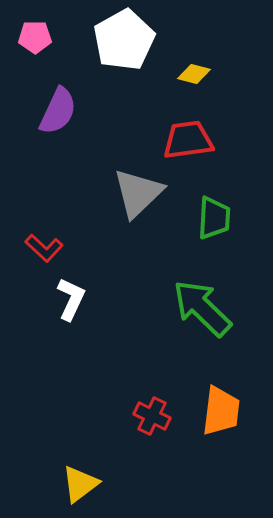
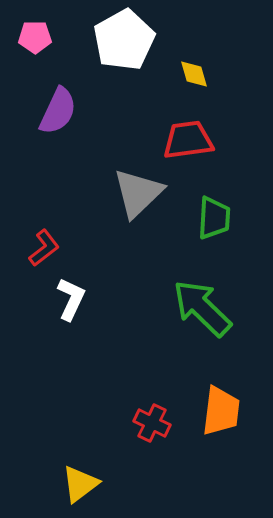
yellow diamond: rotated 60 degrees clockwise
red L-shape: rotated 81 degrees counterclockwise
red cross: moved 7 px down
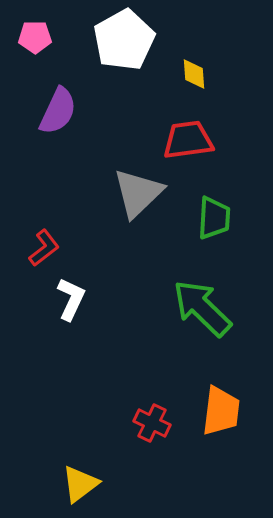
yellow diamond: rotated 12 degrees clockwise
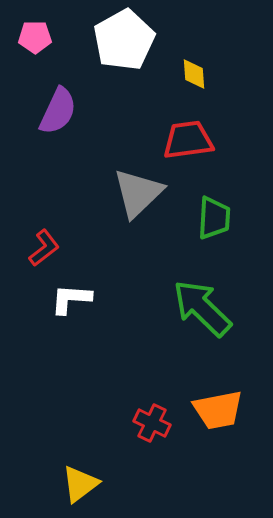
white L-shape: rotated 111 degrees counterclockwise
orange trapezoid: moved 3 px left, 1 px up; rotated 72 degrees clockwise
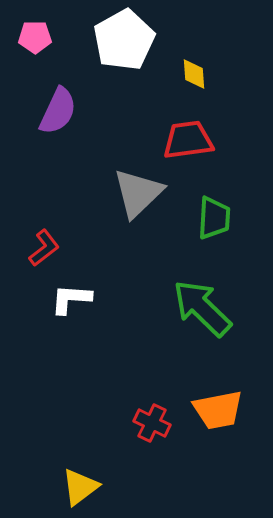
yellow triangle: moved 3 px down
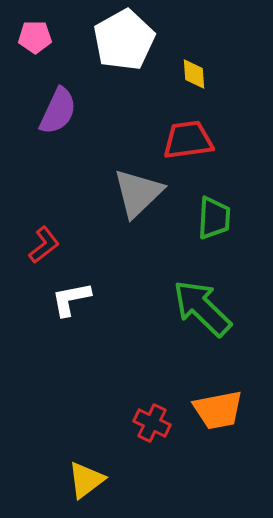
red L-shape: moved 3 px up
white L-shape: rotated 15 degrees counterclockwise
yellow triangle: moved 6 px right, 7 px up
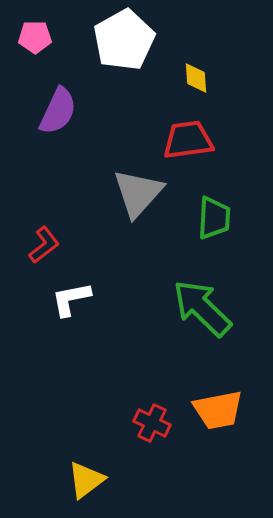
yellow diamond: moved 2 px right, 4 px down
gray triangle: rotated 4 degrees counterclockwise
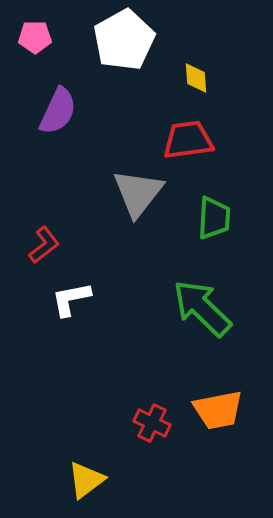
gray triangle: rotated 4 degrees counterclockwise
